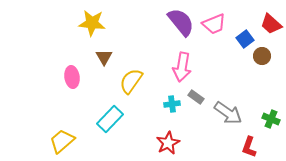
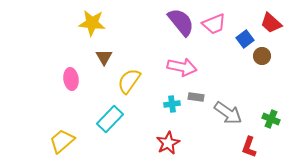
red trapezoid: moved 1 px up
pink arrow: rotated 88 degrees counterclockwise
pink ellipse: moved 1 px left, 2 px down
yellow semicircle: moved 2 px left
gray rectangle: rotated 28 degrees counterclockwise
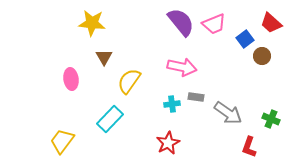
yellow trapezoid: rotated 12 degrees counterclockwise
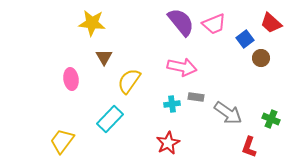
brown circle: moved 1 px left, 2 px down
